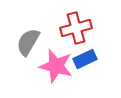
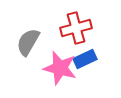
pink star: moved 4 px right, 2 px down
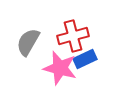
red cross: moved 3 px left, 8 px down
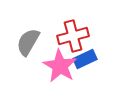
pink star: moved 2 px up; rotated 16 degrees clockwise
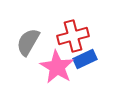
pink star: moved 3 px left, 1 px down
